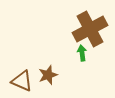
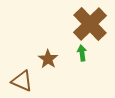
brown cross: moved 5 px up; rotated 16 degrees counterclockwise
brown star: moved 16 px up; rotated 18 degrees counterclockwise
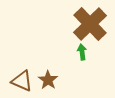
green arrow: moved 1 px up
brown star: moved 21 px down
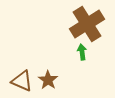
brown cross: moved 3 px left; rotated 12 degrees clockwise
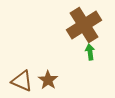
brown cross: moved 3 px left, 1 px down
green arrow: moved 8 px right
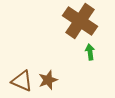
brown cross: moved 4 px left, 4 px up; rotated 24 degrees counterclockwise
brown star: rotated 18 degrees clockwise
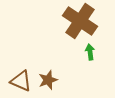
brown triangle: moved 1 px left
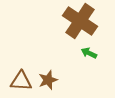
green arrow: moved 1 px left, 1 px down; rotated 56 degrees counterclockwise
brown triangle: rotated 20 degrees counterclockwise
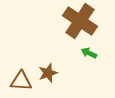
brown star: moved 7 px up
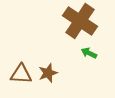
brown triangle: moved 7 px up
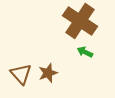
green arrow: moved 4 px left, 1 px up
brown triangle: rotated 45 degrees clockwise
